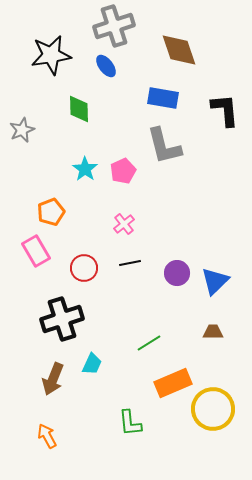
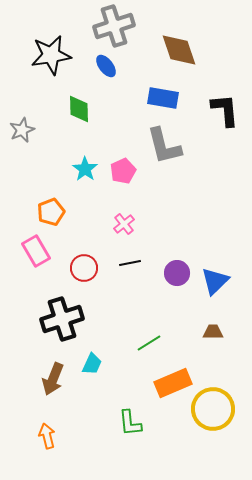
orange arrow: rotated 15 degrees clockwise
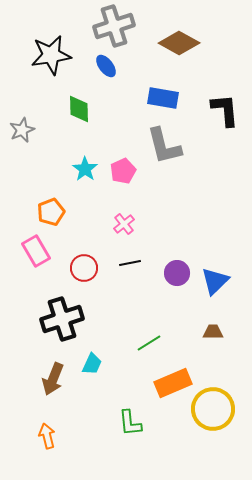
brown diamond: moved 7 px up; rotated 42 degrees counterclockwise
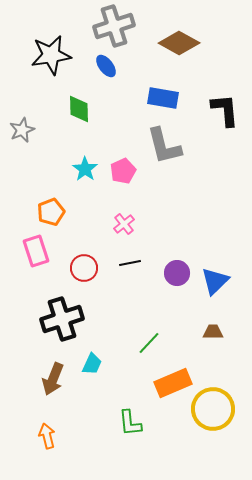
pink rectangle: rotated 12 degrees clockwise
green line: rotated 15 degrees counterclockwise
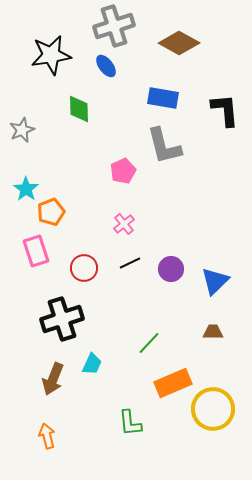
cyan star: moved 59 px left, 20 px down
black line: rotated 15 degrees counterclockwise
purple circle: moved 6 px left, 4 px up
